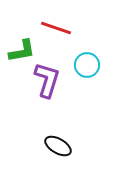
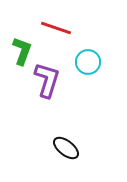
green L-shape: rotated 60 degrees counterclockwise
cyan circle: moved 1 px right, 3 px up
black ellipse: moved 8 px right, 2 px down; rotated 8 degrees clockwise
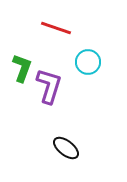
green L-shape: moved 17 px down
purple L-shape: moved 2 px right, 6 px down
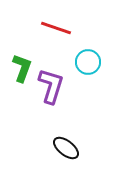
purple L-shape: moved 2 px right
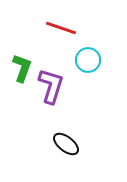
red line: moved 5 px right
cyan circle: moved 2 px up
black ellipse: moved 4 px up
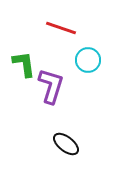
green L-shape: moved 2 px right, 4 px up; rotated 28 degrees counterclockwise
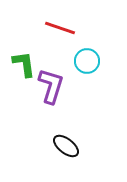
red line: moved 1 px left
cyan circle: moved 1 px left, 1 px down
black ellipse: moved 2 px down
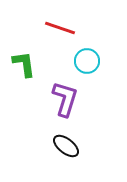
purple L-shape: moved 14 px right, 13 px down
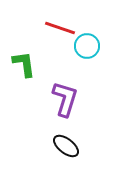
cyan circle: moved 15 px up
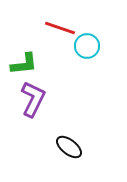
green L-shape: rotated 92 degrees clockwise
purple L-shape: moved 32 px left; rotated 9 degrees clockwise
black ellipse: moved 3 px right, 1 px down
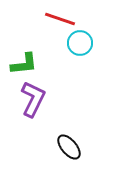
red line: moved 9 px up
cyan circle: moved 7 px left, 3 px up
black ellipse: rotated 12 degrees clockwise
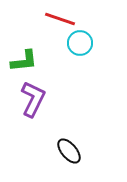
green L-shape: moved 3 px up
black ellipse: moved 4 px down
